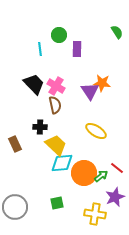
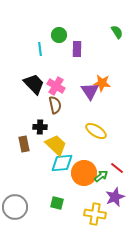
brown rectangle: moved 9 px right; rotated 14 degrees clockwise
green square: rotated 24 degrees clockwise
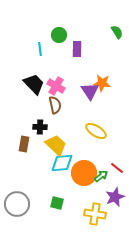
brown rectangle: rotated 21 degrees clockwise
gray circle: moved 2 px right, 3 px up
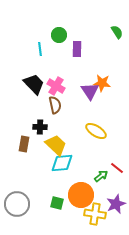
orange circle: moved 3 px left, 22 px down
purple star: moved 1 px right, 7 px down
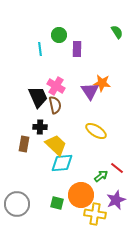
black trapezoid: moved 4 px right, 13 px down; rotated 20 degrees clockwise
purple star: moved 4 px up
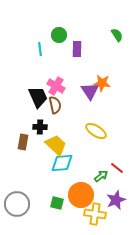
green semicircle: moved 3 px down
brown rectangle: moved 1 px left, 2 px up
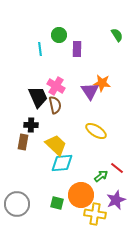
black cross: moved 9 px left, 2 px up
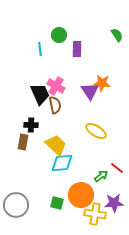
black trapezoid: moved 2 px right, 3 px up
purple star: moved 2 px left, 3 px down; rotated 18 degrees clockwise
gray circle: moved 1 px left, 1 px down
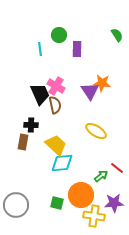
yellow cross: moved 1 px left, 2 px down
